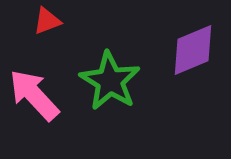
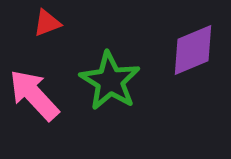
red triangle: moved 2 px down
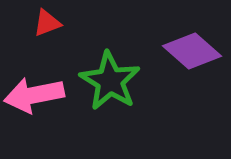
purple diamond: moved 1 px left, 1 px down; rotated 64 degrees clockwise
pink arrow: rotated 58 degrees counterclockwise
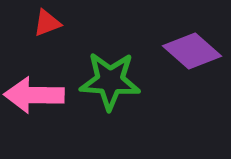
green star: rotated 28 degrees counterclockwise
pink arrow: rotated 12 degrees clockwise
